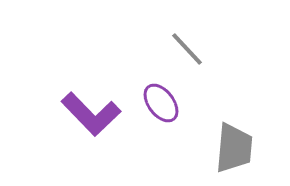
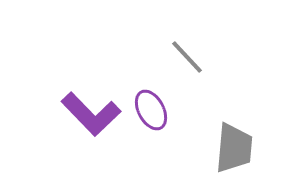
gray line: moved 8 px down
purple ellipse: moved 10 px left, 7 px down; rotated 9 degrees clockwise
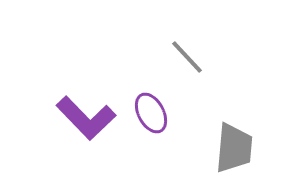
purple ellipse: moved 3 px down
purple L-shape: moved 5 px left, 4 px down
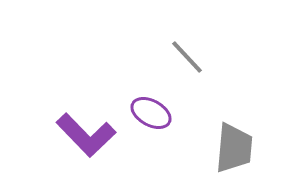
purple ellipse: rotated 33 degrees counterclockwise
purple L-shape: moved 17 px down
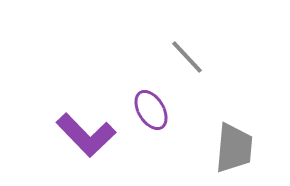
purple ellipse: moved 3 px up; rotated 30 degrees clockwise
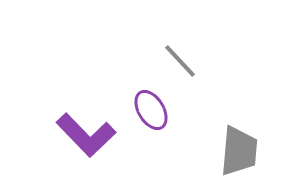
gray line: moved 7 px left, 4 px down
gray trapezoid: moved 5 px right, 3 px down
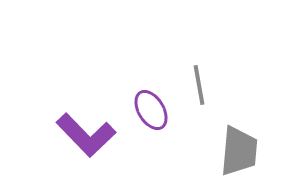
gray line: moved 19 px right, 24 px down; rotated 33 degrees clockwise
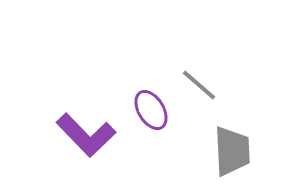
gray line: rotated 39 degrees counterclockwise
gray trapezoid: moved 7 px left; rotated 8 degrees counterclockwise
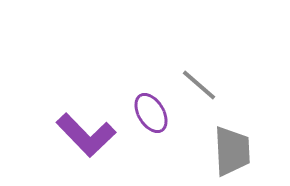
purple ellipse: moved 3 px down
